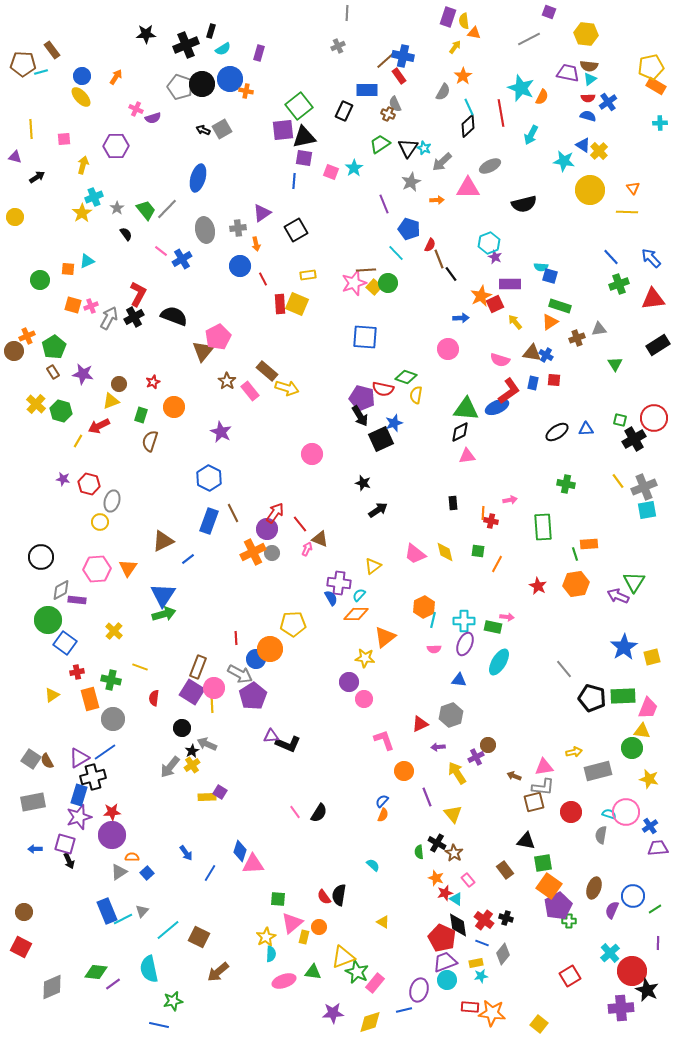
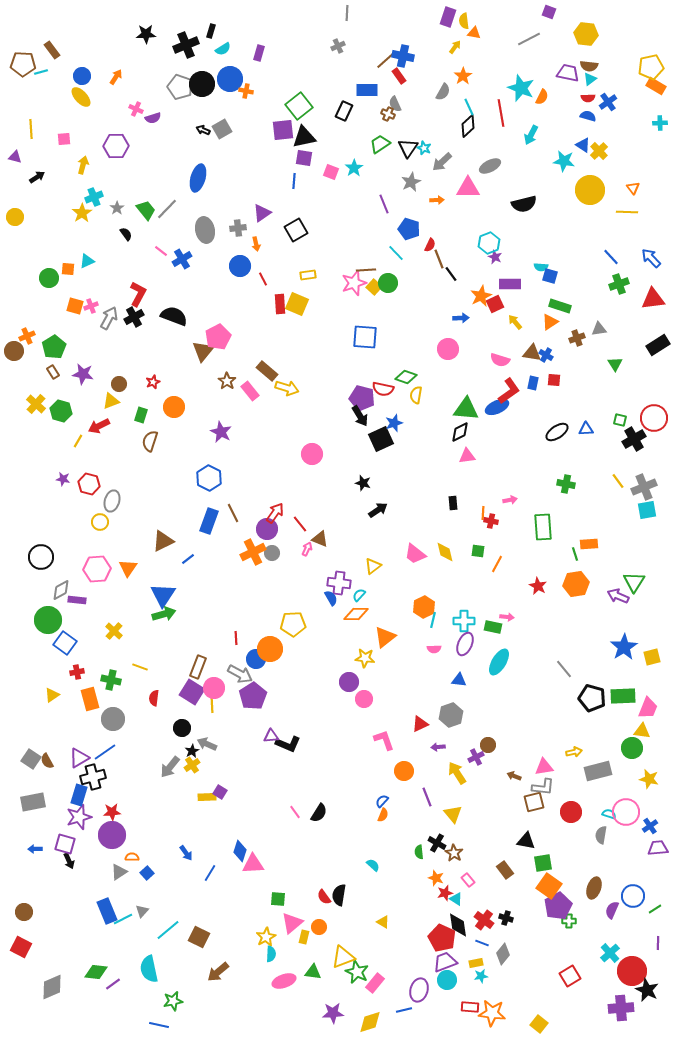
green circle at (40, 280): moved 9 px right, 2 px up
orange square at (73, 305): moved 2 px right, 1 px down
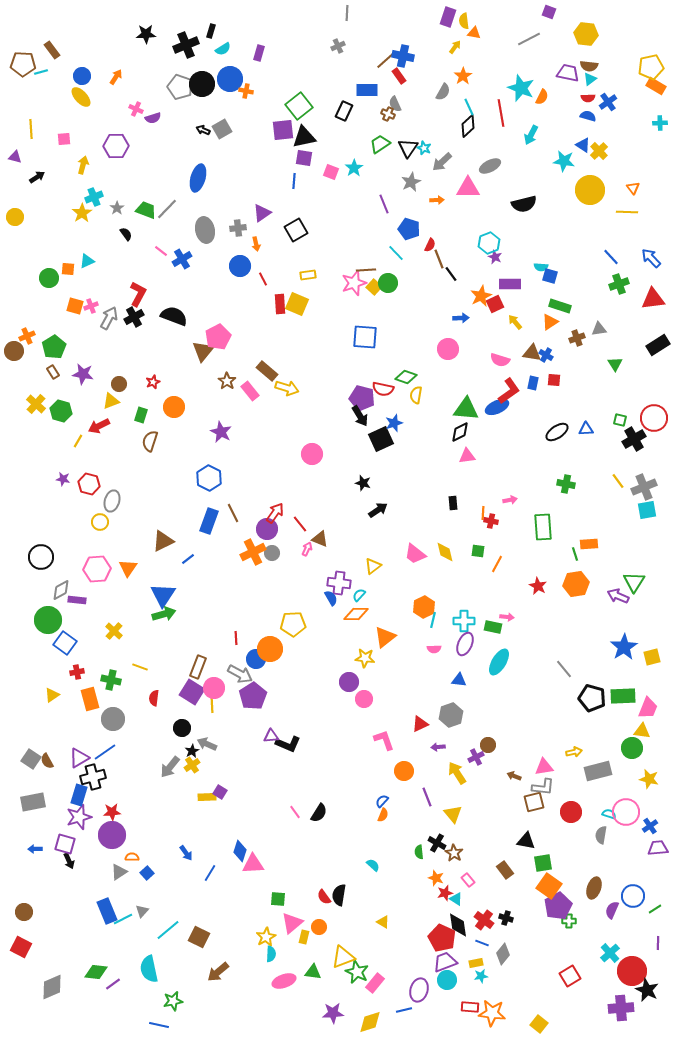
green trapezoid at (146, 210): rotated 30 degrees counterclockwise
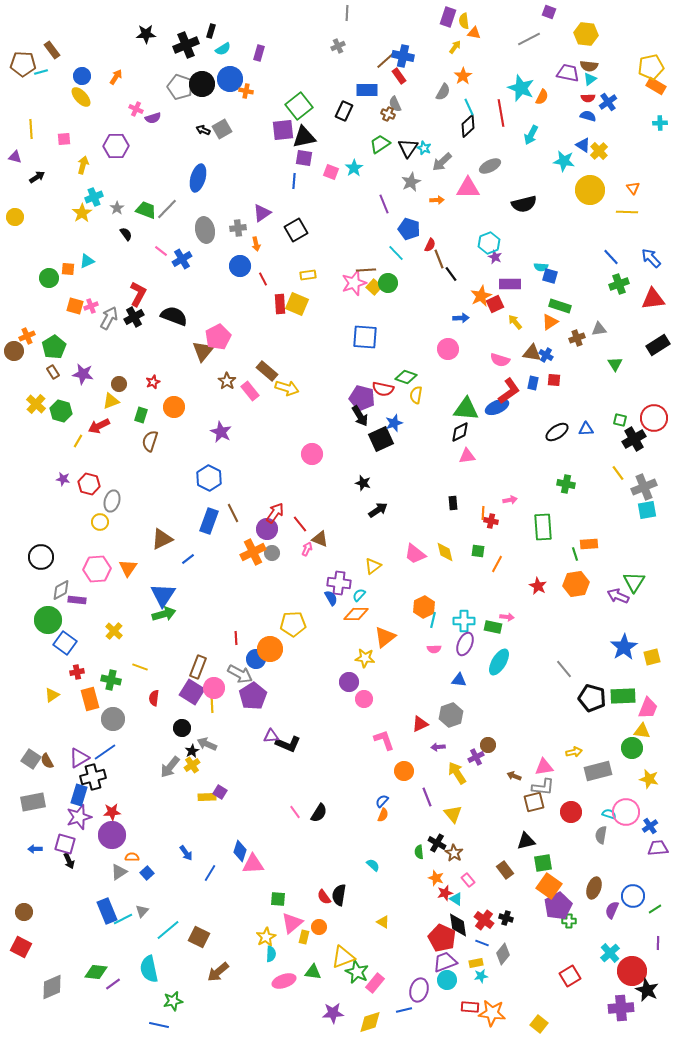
yellow line at (618, 481): moved 8 px up
brown triangle at (163, 541): moved 1 px left, 2 px up
black triangle at (526, 841): rotated 24 degrees counterclockwise
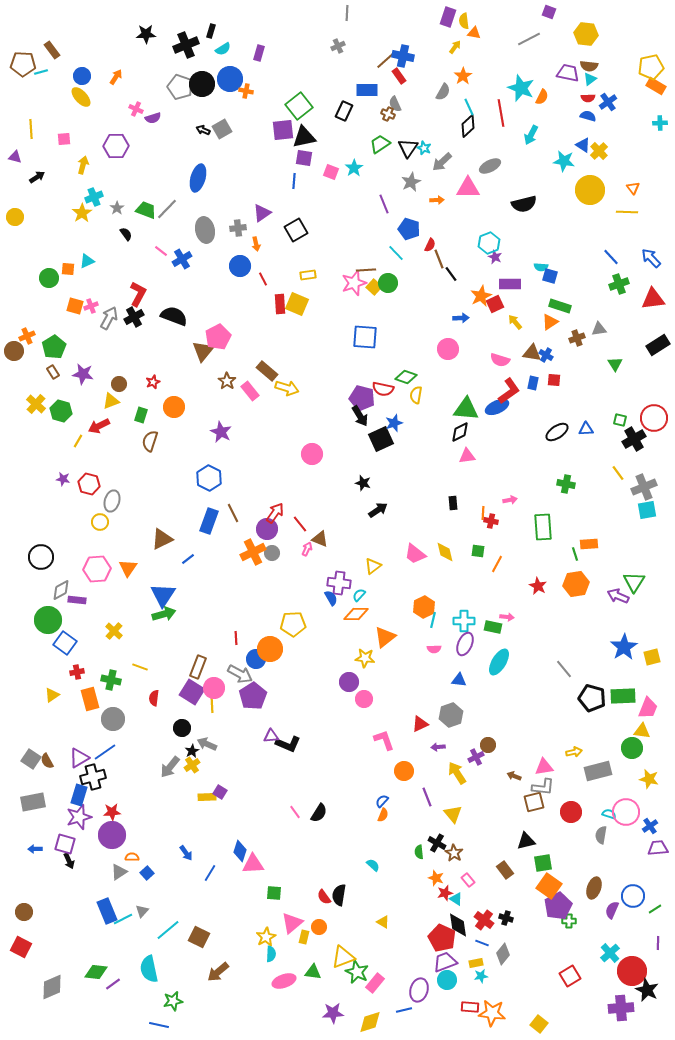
green square at (278, 899): moved 4 px left, 6 px up
